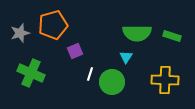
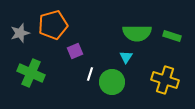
yellow cross: rotated 16 degrees clockwise
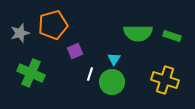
green semicircle: moved 1 px right
cyan triangle: moved 12 px left, 2 px down
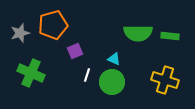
green rectangle: moved 2 px left; rotated 12 degrees counterclockwise
cyan triangle: rotated 40 degrees counterclockwise
white line: moved 3 px left, 1 px down
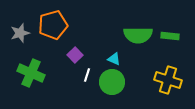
green semicircle: moved 2 px down
purple square: moved 4 px down; rotated 21 degrees counterclockwise
yellow cross: moved 3 px right
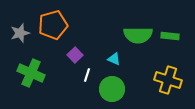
green circle: moved 7 px down
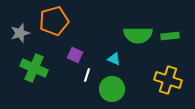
orange pentagon: moved 1 px right, 4 px up
green rectangle: rotated 12 degrees counterclockwise
purple square: rotated 21 degrees counterclockwise
green cross: moved 3 px right, 5 px up
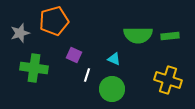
purple square: moved 1 px left
green cross: rotated 16 degrees counterclockwise
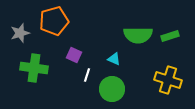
green rectangle: rotated 12 degrees counterclockwise
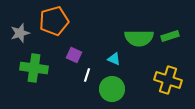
green semicircle: moved 1 px right, 3 px down
